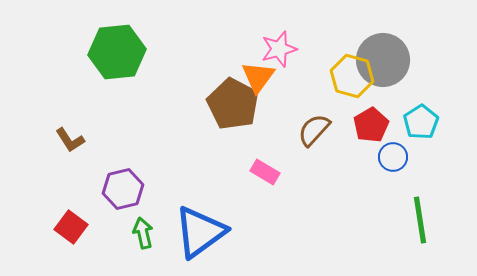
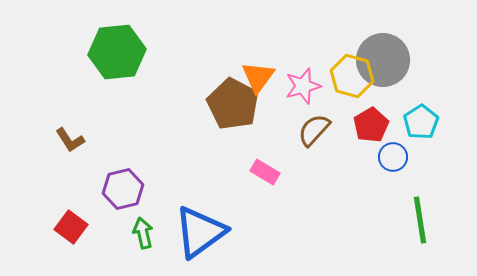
pink star: moved 24 px right, 37 px down
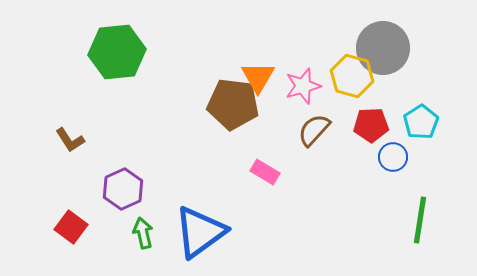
gray circle: moved 12 px up
orange triangle: rotated 6 degrees counterclockwise
brown pentagon: rotated 21 degrees counterclockwise
red pentagon: rotated 28 degrees clockwise
purple hexagon: rotated 12 degrees counterclockwise
green line: rotated 18 degrees clockwise
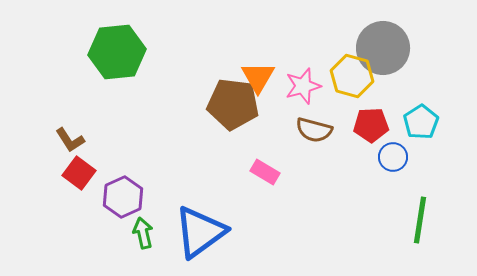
brown semicircle: rotated 117 degrees counterclockwise
purple hexagon: moved 8 px down
red square: moved 8 px right, 54 px up
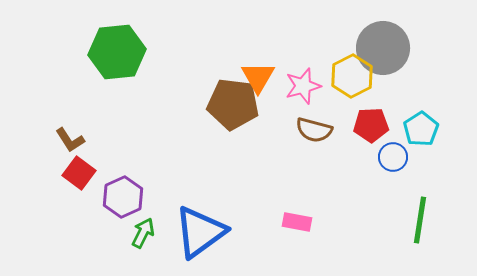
yellow hexagon: rotated 18 degrees clockwise
cyan pentagon: moved 7 px down
pink rectangle: moved 32 px right, 50 px down; rotated 20 degrees counterclockwise
green arrow: rotated 40 degrees clockwise
